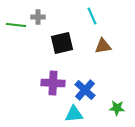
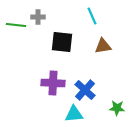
black square: moved 1 px up; rotated 20 degrees clockwise
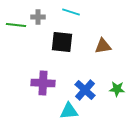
cyan line: moved 21 px left, 4 px up; rotated 48 degrees counterclockwise
purple cross: moved 10 px left
green star: moved 19 px up
cyan triangle: moved 5 px left, 3 px up
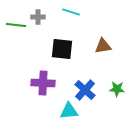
black square: moved 7 px down
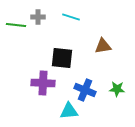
cyan line: moved 5 px down
black square: moved 9 px down
blue cross: rotated 20 degrees counterclockwise
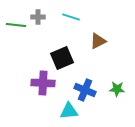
brown triangle: moved 5 px left, 5 px up; rotated 18 degrees counterclockwise
black square: rotated 30 degrees counterclockwise
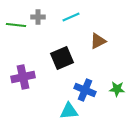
cyan line: rotated 42 degrees counterclockwise
purple cross: moved 20 px left, 6 px up; rotated 15 degrees counterclockwise
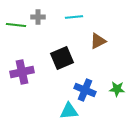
cyan line: moved 3 px right; rotated 18 degrees clockwise
purple cross: moved 1 px left, 5 px up
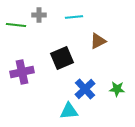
gray cross: moved 1 px right, 2 px up
blue cross: moved 1 px up; rotated 25 degrees clockwise
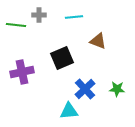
brown triangle: rotated 48 degrees clockwise
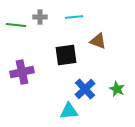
gray cross: moved 1 px right, 2 px down
black square: moved 4 px right, 3 px up; rotated 15 degrees clockwise
green star: rotated 21 degrees clockwise
